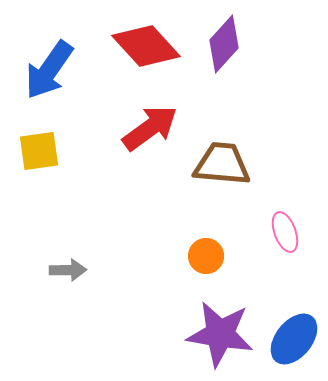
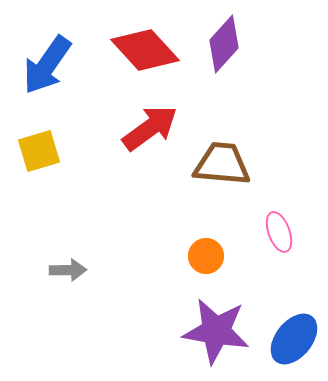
red diamond: moved 1 px left, 4 px down
blue arrow: moved 2 px left, 5 px up
yellow square: rotated 9 degrees counterclockwise
pink ellipse: moved 6 px left
purple star: moved 4 px left, 3 px up
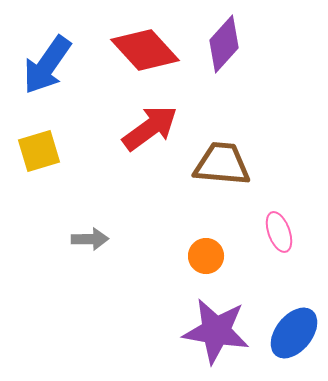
gray arrow: moved 22 px right, 31 px up
blue ellipse: moved 6 px up
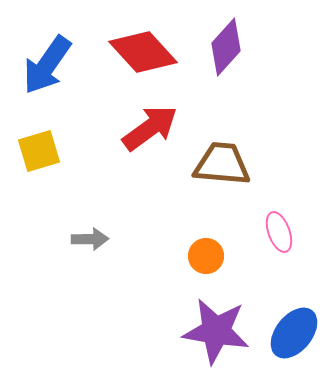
purple diamond: moved 2 px right, 3 px down
red diamond: moved 2 px left, 2 px down
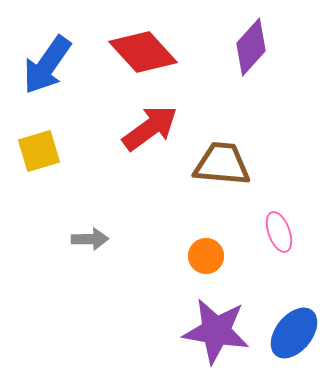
purple diamond: moved 25 px right
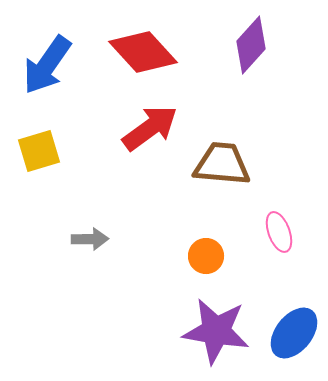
purple diamond: moved 2 px up
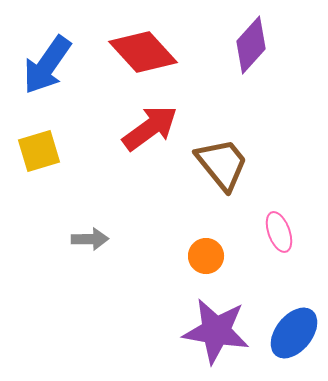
brown trapezoid: rotated 46 degrees clockwise
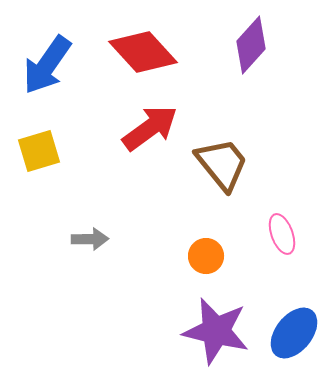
pink ellipse: moved 3 px right, 2 px down
purple star: rotated 4 degrees clockwise
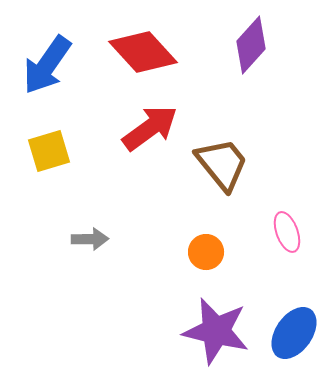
yellow square: moved 10 px right
pink ellipse: moved 5 px right, 2 px up
orange circle: moved 4 px up
blue ellipse: rotated 4 degrees counterclockwise
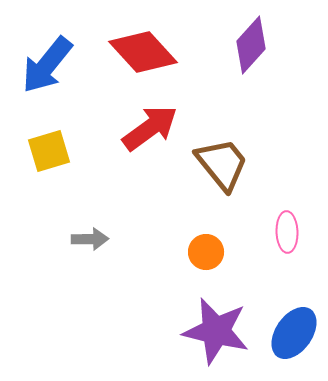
blue arrow: rotated 4 degrees clockwise
pink ellipse: rotated 18 degrees clockwise
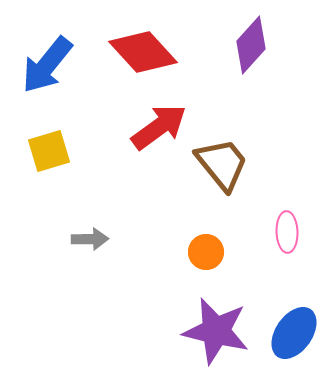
red arrow: moved 9 px right, 1 px up
